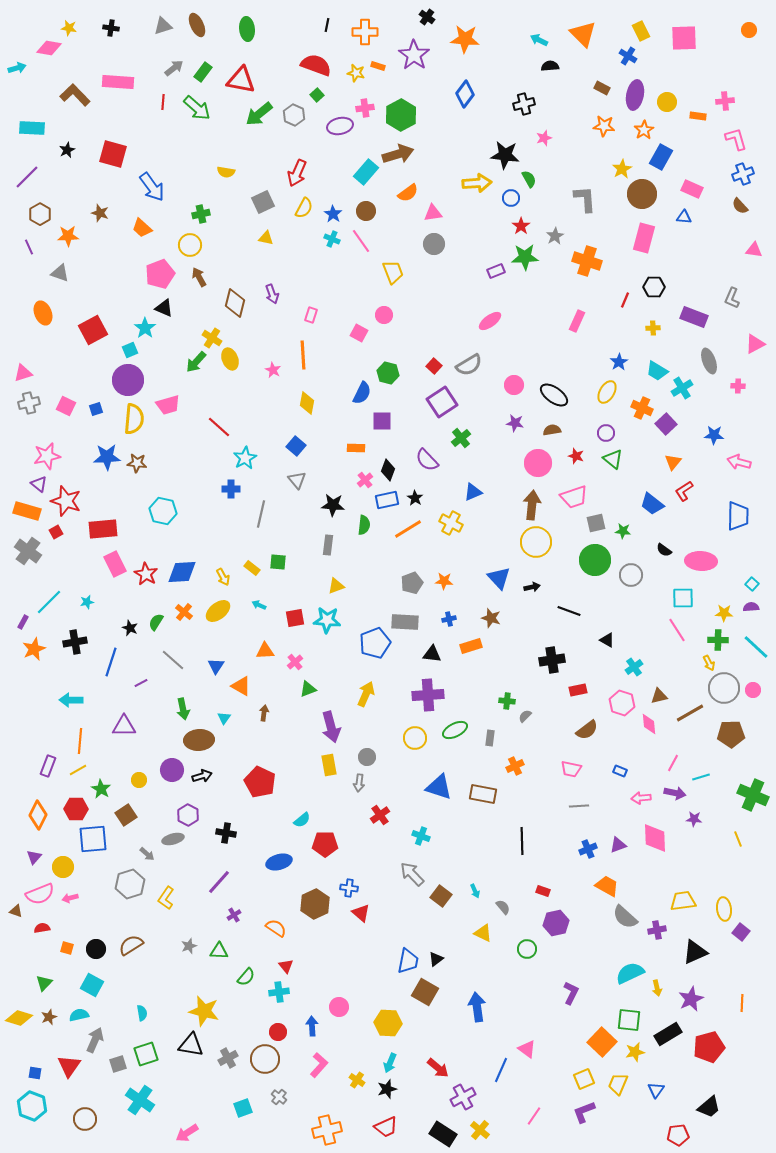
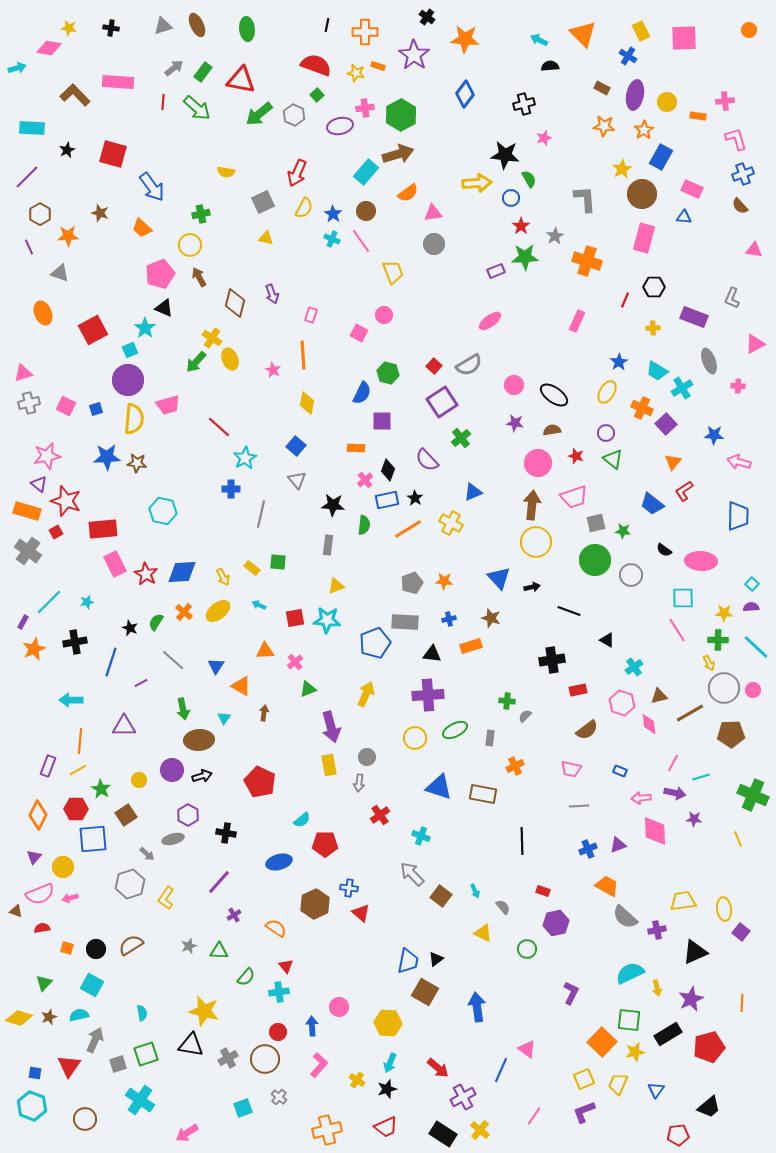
pink diamond at (655, 838): moved 7 px up
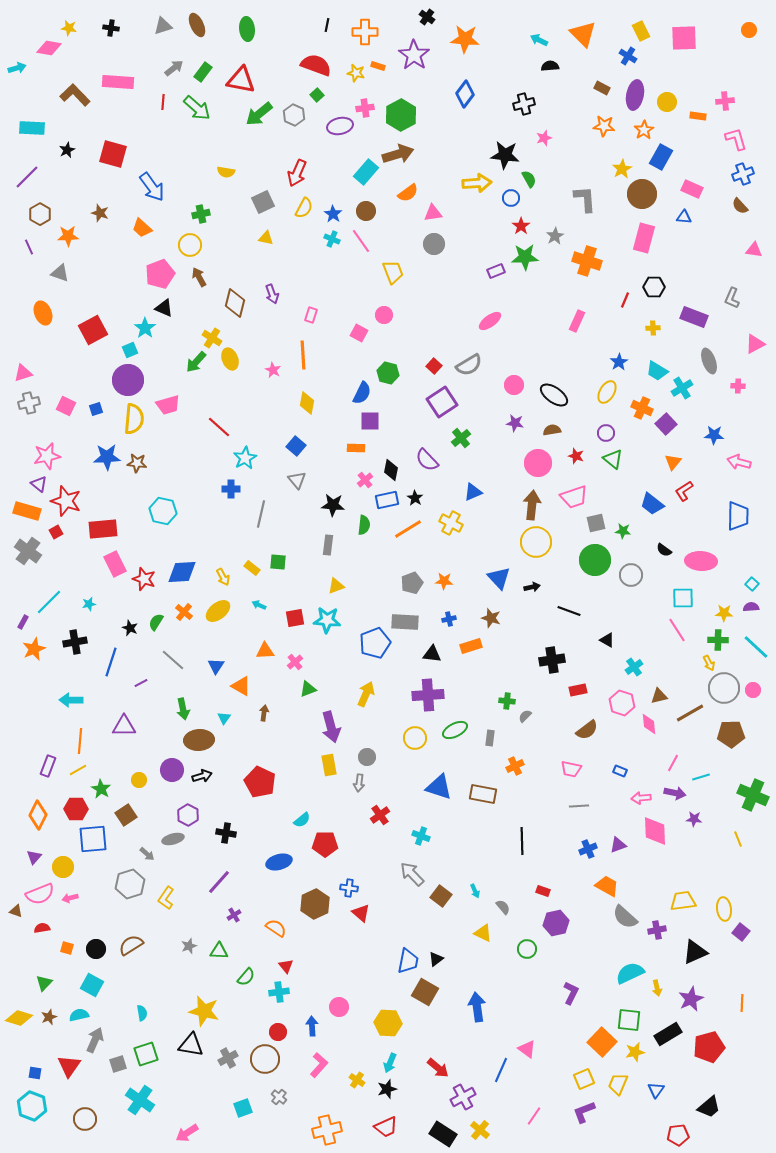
purple square at (382, 421): moved 12 px left
black diamond at (388, 470): moved 3 px right; rotated 10 degrees counterclockwise
red star at (146, 574): moved 2 px left, 5 px down; rotated 10 degrees counterclockwise
cyan star at (87, 602): moved 2 px right, 2 px down
